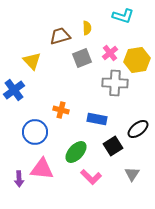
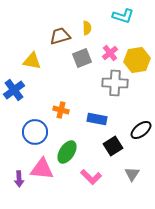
yellow triangle: rotated 36 degrees counterclockwise
black ellipse: moved 3 px right, 1 px down
green ellipse: moved 9 px left; rotated 10 degrees counterclockwise
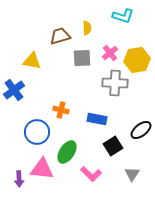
gray square: rotated 18 degrees clockwise
blue circle: moved 2 px right
pink L-shape: moved 3 px up
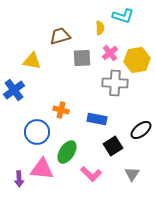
yellow semicircle: moved 13 px right
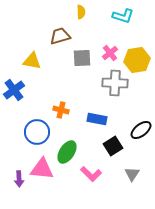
yellow semicircle: moved 19 px left, 16 px up
